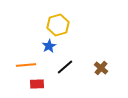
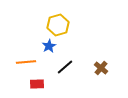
orange line: moved 3 px up
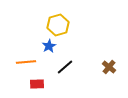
brown cross: moved 8 px right, 1 px up
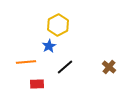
yellow hexagon: rotated 10 degrees counterclockwise
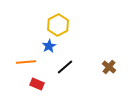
red rectangle: rotated 24 degrees clockwise
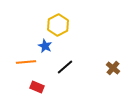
blue star: moved 4 px left; rotated 16 degrees counterclockwise
brown cross: moved 4 px right, 1 px down
red rectangle: moved 3 px down
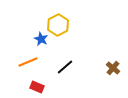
blue star: moved 4 px left, 7 px up
orange line: moved 2 px right; rotated 18 degrees counterclockwise
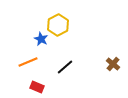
brown cross: moved 4 px up
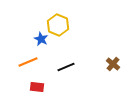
yellow hexagon: rotated 10 degrees counterclockwise
black line: moved 1 px right; rotated 18 degrees clockwise
red rectangle: rotated 16 degrees counterclockwise
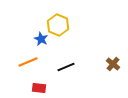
red rectangle: moved 2 px right, 1 px down
